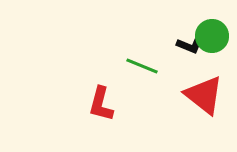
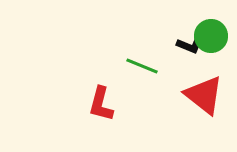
green circle: moved 1 px left
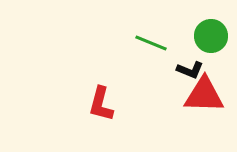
black L-shape: moved 25 px down
green line: moved 9 px right, 23 px up
red triangle: rotated 36 degrees counterclockwise
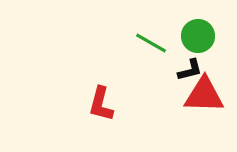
green circle: moved 13 px left
green line: rotated 8 degrees clockwise
black L-shape: rotated 36 degrees counterclockwise
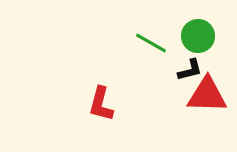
red triangle: moved 3 px right
